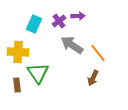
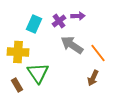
brown rectangle: rotated 24 degrees counterclockwise
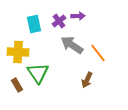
cyan rectangle: rotated 36 degrees counterclockwise
brown arrow: moved 6 px left, 2 px down
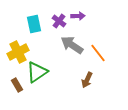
purple cross: rotated 16 degrees counterclockwise
yellow cross: rotated 30 degrees counterclockwise
green triangle: moved 1 px left, 1 px up; rotated 30 degrees clockwise
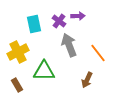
gray arrow: moved 3 px left; rotated 35 degrees clockwise
green triangle: moved 7 px right, 1 px up; rotated 35 degrees clockwise
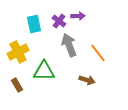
brown arrow: rotated 98 degrees counterclockwise
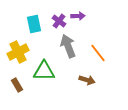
gray arrow: moved 1 px left, 1 px down
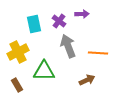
purple arrow: moved 4 px right, 2 px up
orange line: rotated 48 degrees counterclockwise
brown arrow: rotated 42 degrees counterclockwise
